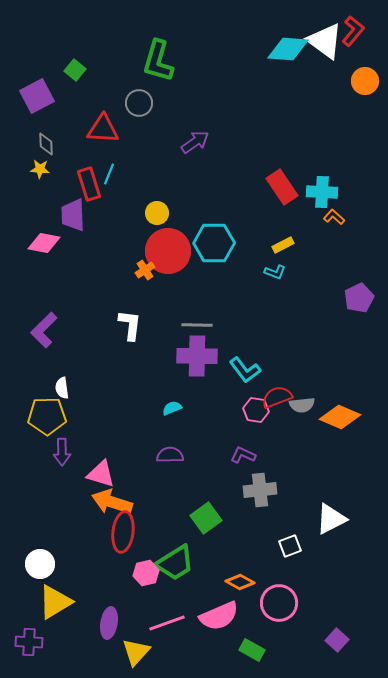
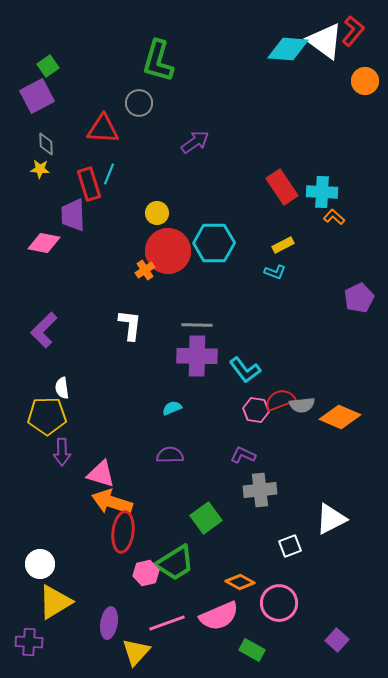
green square at (75, 70): moved 27 px left, 4 px up; rotated 15 degrees clockwise
red semicircle at (277, 397): moved 3 px right, 3 px down
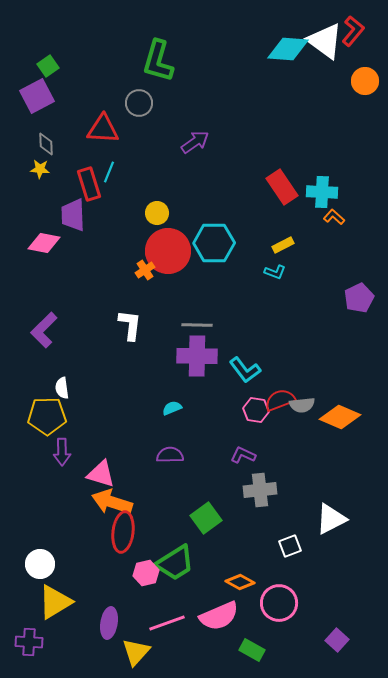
cyan line at (109, 174): moved 2 px up
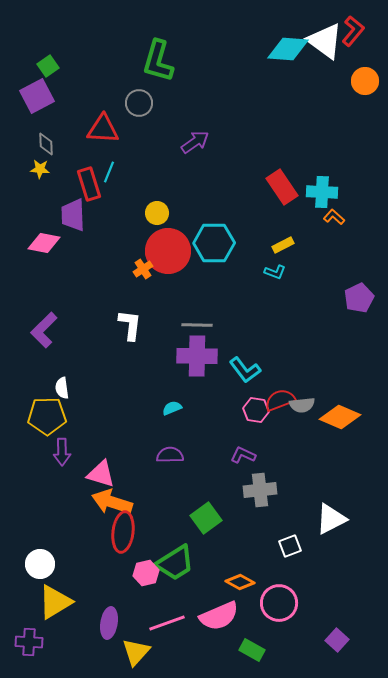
orange cross at (145, 270): moved 2 px left, 1 px up
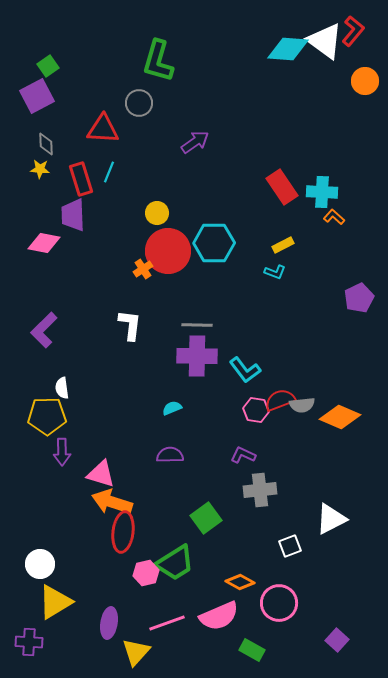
red rectangle at (89, 184): moved 8 px left, 5 px up
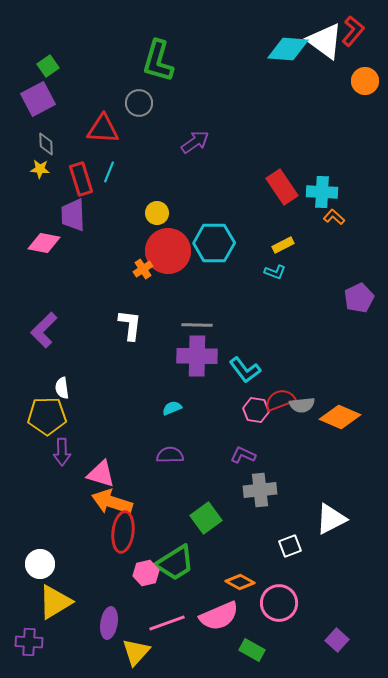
purple square at (37, 96): moved 1 px right, 3 px down
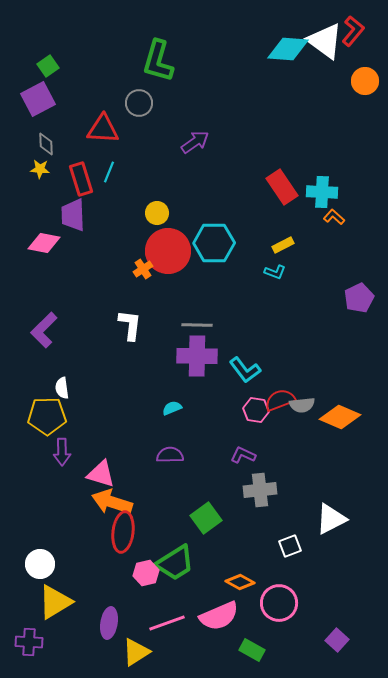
yellow triangle at (136, 652): rotated 16 degrees clockwise
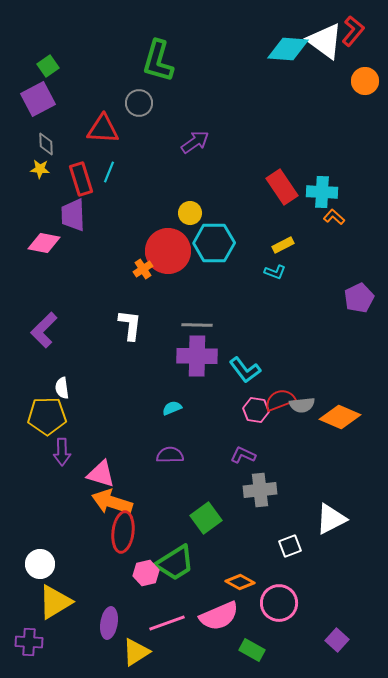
yellow circle at (157, 213): moved 33 px right
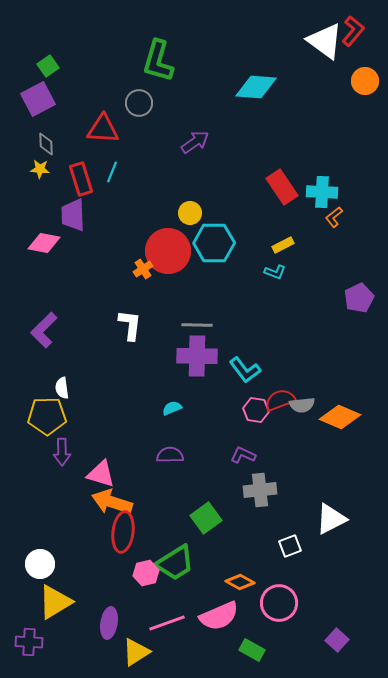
cyan diamond at (288, 49): moved 32 px left, 38 px down
cyan line at (109, 172): moved 3 px right
orange L-shape at (334, 217): rotated 80 degrees counterclockwise
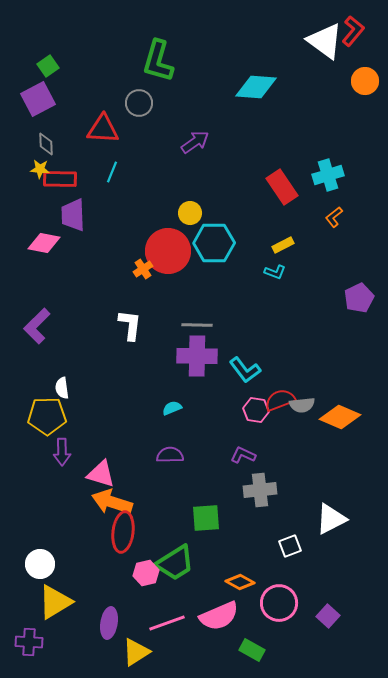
red rectangle at (81, 179): moved 21 px left; rotated 72 degrees counterclockwise
cyan cross at (322, 192): moved 6 px right, 17 px up; rotated 20 degrees counterclockwise
purple L-shape at (44, 330): moved 7 px left, 4 px up
green square at (206, 518): rotated 32 degrees clockwise
purple square at (337, 640): moved 9 px left, 24 px up
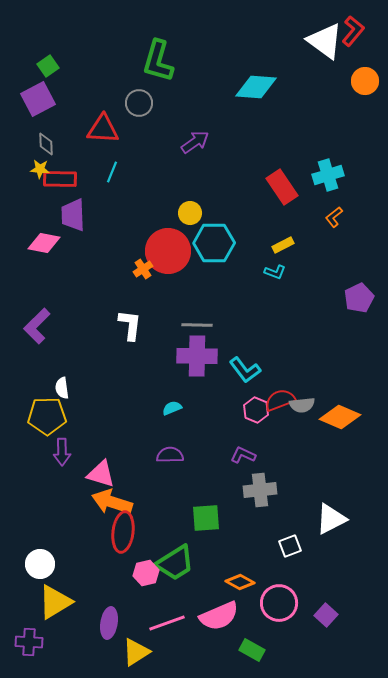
pink hexagon at (256, 410): rotated 15 degrees clockwise
purple square at (328, 616): moved 2 px left, 1 px up
